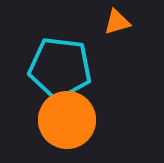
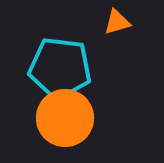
orange circle: moved 2 px left, 2 px up
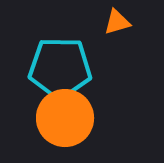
cyan pentagon: rotated 6 degrees counterclockwise
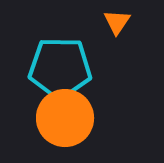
orange triangle: rotated 40 degrees counterclockwise
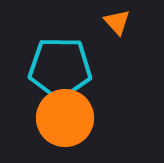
orange triangle: rotated 16 degrees counterclockwise
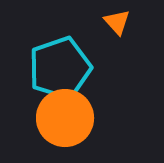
cyan pentagon: rotated 20 degrees counterclockwise
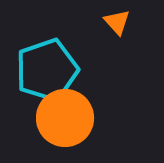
cyan pentagon: moved 13 px left, 2 px down
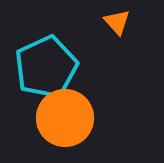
cyan pentagon: moved 1 px left, 3 px up; rotated 6 degrees counterclockwise
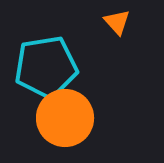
cyan pentagon: rotated 16 degrees clockwise
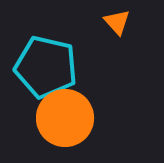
cyan pentagon: rotated 22 degrees clockwise
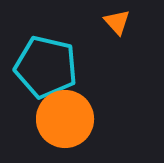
orange circle: moved 1 px down
